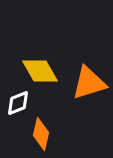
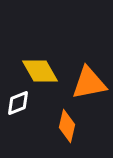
orange triangle: rotated 6 degrees clockwise
orange diamond: moved 26 px right, 8 px up
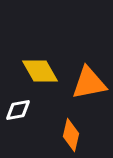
white diamond: moved 7 px down; rotated 12 degrees clockwise
orange diamond: moved 4 px right, 9 px down
